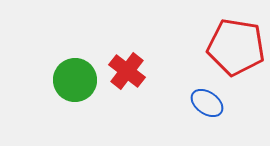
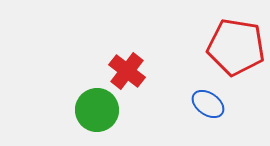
green circle: moved 22 px right, 30 px down
blue ellipse: moved 1 px right, 1 px down
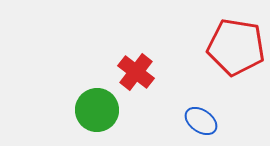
red cross: moved 9 px right, 1 px down
blue ellipse: moved 7 px left, 17 px down
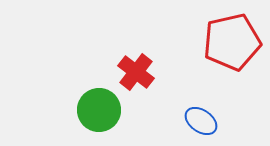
red pentagon: moved 4 px left, 5 px up; rotated 22 degrees counterclockwise
green circle: moved 2 px right
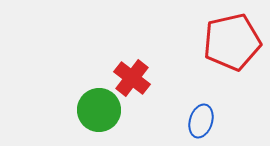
red cross: moved 4 px left, 6 px down
blue ellipse: rotated 72 degrees clockwise
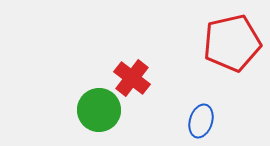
red pentagon: moved 1 px down
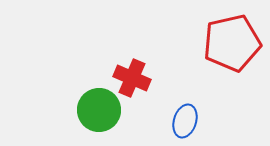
red cross: rotated 15 degrees counterclockwise
blue ellipse: moved 16 px left
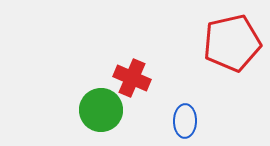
green circle: moved 2 px right
blue ellipse: rotated 16 degrees counterclockwise
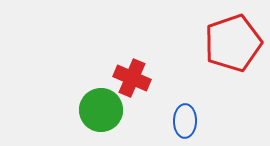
red pentagon: moved 1 px right; rotated 6 degrees counterclockwise
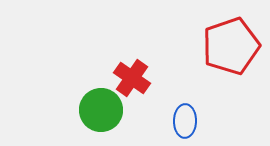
red pentagon: moved 2 px left, 3 px down
red cross: rotated 12 degrees clockwise
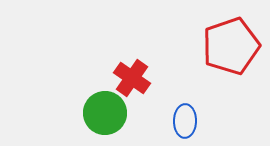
green circle: moved 4 px right, 3 px down
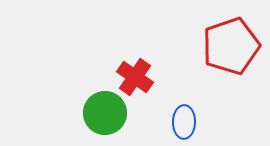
red cross: moved 3 px right, 1 px up
blue ellipse: moved 1 px left, 1 px down
